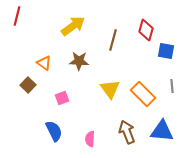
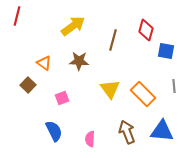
gray line: moved 2 px right
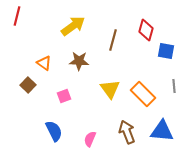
pink square: moved 2 px right, 2 px up
pink semicircle: rotated 21 degrees clockwise
